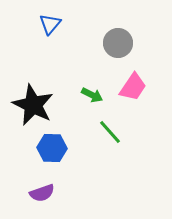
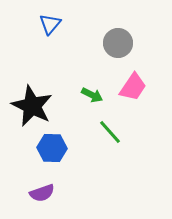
black star: moved 1 px left, 1 px down
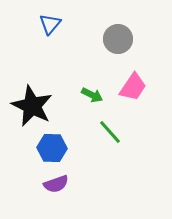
gray circle: moved 4 px up
purple semicircle: moved 14 px right, 9 px up
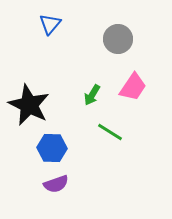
green arrow: rotated 95 degrees clockwise
black star: moved 3 px left, 1 px up
green line: rotated 16 degrees counterclockwise
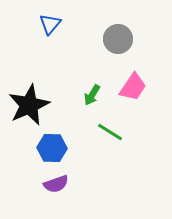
black star: rotated 21 degrees clockwise
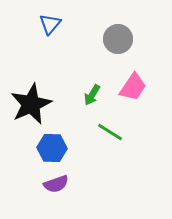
black star: moved 2 px right, 1 px up
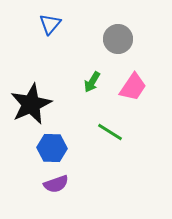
green arrow: moved 13 px up
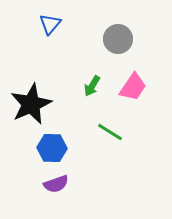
green arrow: moved 4 px down
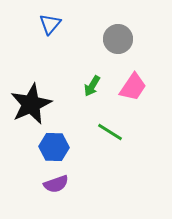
blue hexagon: moved 2 px right, 1 px up
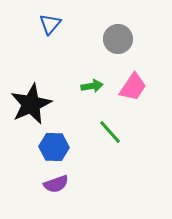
green arrow: rotated 130 degrees counterclockwise
green line: rotated 16 degrees clockwise
